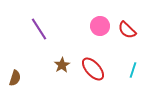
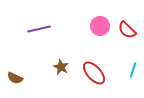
purple line: rotated 70 degrees counterclockwise
brown star: moved 1 px left, 2 px down; rotated 14 degrees counterclockwise
red ellipse: moved 1 px right, 4 px down
brown semicircle: rotated 98 degrees clockwise
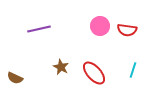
red semicircle: rotated 36 degrees counterclockwise
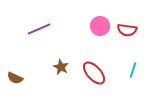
purple line: rotated 10 degrees counterclockwise
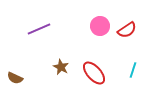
red semicircle: rotated 42 degrees counterclockwise
